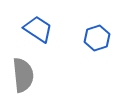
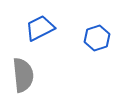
blue trapezoid: moved 2 px right, 1 px up; rotated 60 degrees counterclockwise
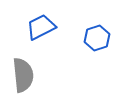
blue trapezoid: moved 1 px right, 1 px up
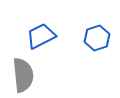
blue trapezoid: moved 9 px down
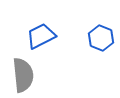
blue hexagon: moved 4 px right; rotated 20 degrees counterclockwise
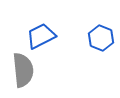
gray semicircle: moved 5 px up
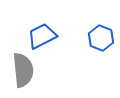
blue trapezoid: moved 1 px right
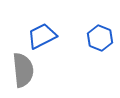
blue hexagon: moved 1 px left
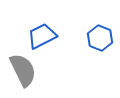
gray semicircle: rotated 20 degrees counterclockwise
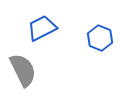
blue trapezoid: moved 8 px up
